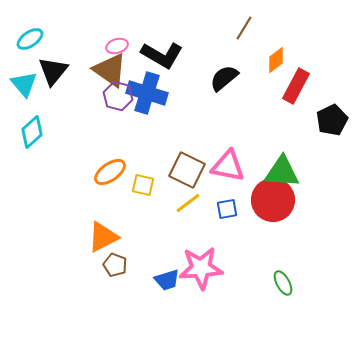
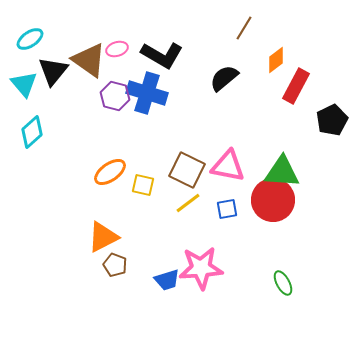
pink ellipse: moved 3 px down
brown triangle: moved 21 px left, 10 px up
purple hexagon: moved 3 px left
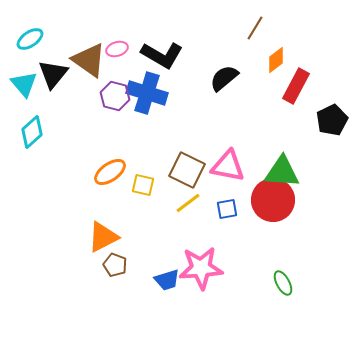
brown line: moved 11 px right
black triangle: moved 3 px down
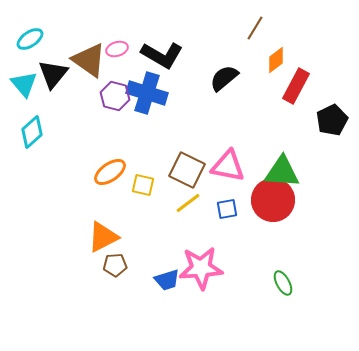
brown pentagon: rotated 25 degrees counterclockwise
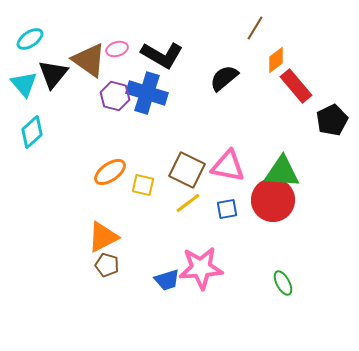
red rectangle: rotated 68 degrees counterclockwise
brown pentagon: moved 8 px left; rotated 20 degrees clockwise
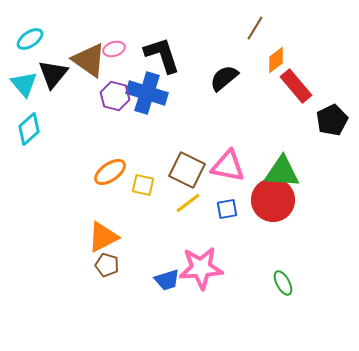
pink ellipse: moved 3 px left
black L-shape: rotated 138 degrees counterclockwise
cyan diamond: moved 3 px left, 3 px up
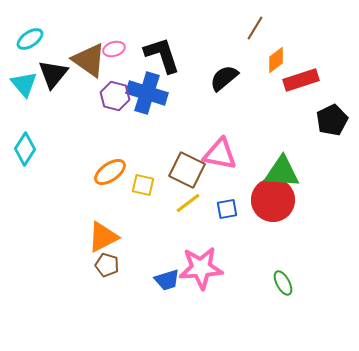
red rectangle: moved 5 px right, 6 px up; rotated 68 degrees counterclockwise
cyan diamond: moved 4 px left, 20 px down; rotated 16 degrees counterclockwise
pink triangle: moved 8 px left, 12 px up
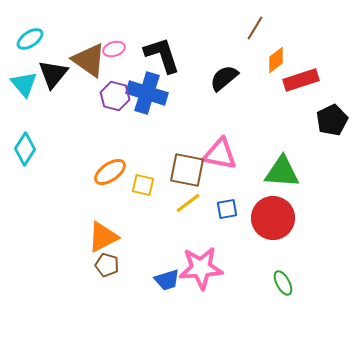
brown square: rotated 15 degrees counterclockwise
red circle: moved 18 px down
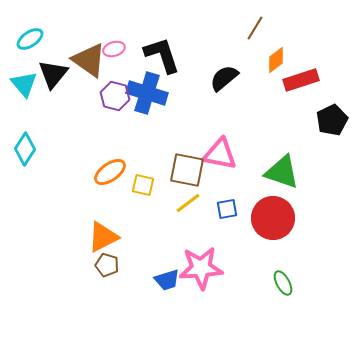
green triangle: rotated 15 degrees clockwise
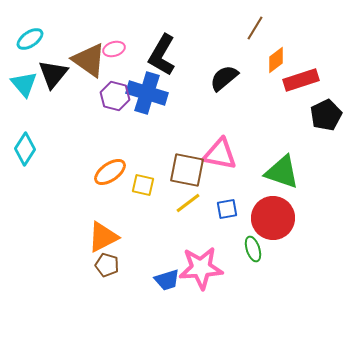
black L-shape: rotated 132 degrees counterclockwise
black pentagon: moved 6 px left, 5 px up
green ellipse: moved 30 px left, 34 px up; rotated 10 degrees clockwise
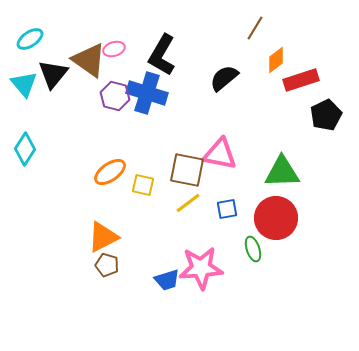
green triangle: rotated 21 degrees counterclockwise
red circle: moved 3 px right
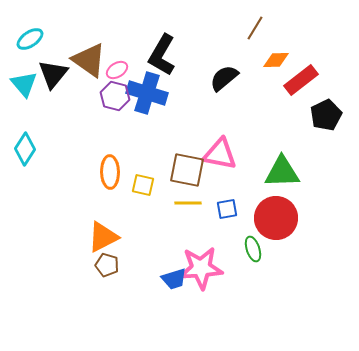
pink ellipse: moved 3 px right, 21 px down; rotated 15 degrees counterclockwise
orange diamond: rotated 36 degrees clockwise
red rectangle: rotated 20 degrees counterclockwise
orange ellipse: rotated 56 degrees counterclockwise
yellow line: rotated 36 degrees clockwise
blue trapezoid: moved 7 px right, 1 px up
